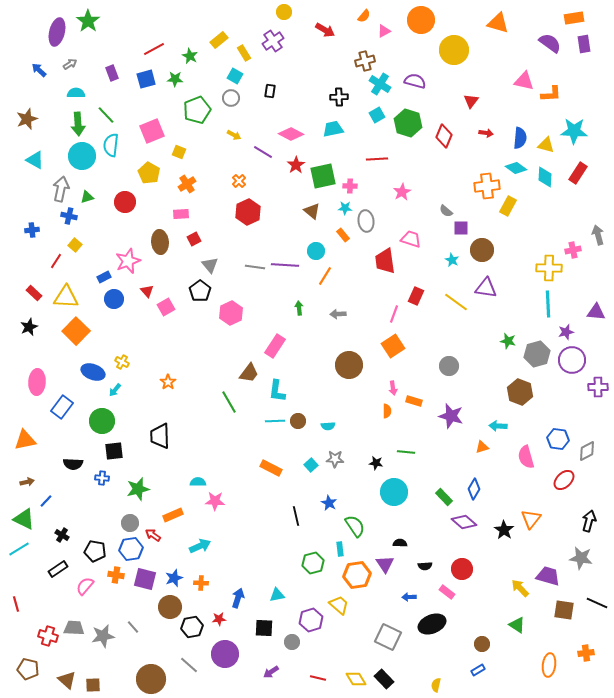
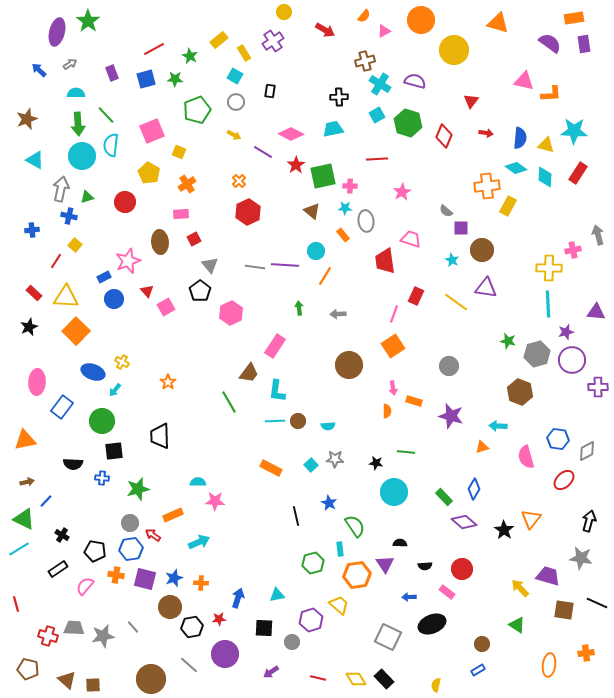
gray circle at (231, 98): moved 5 px right, 4 px down
cyan arrow at (200, 546): moved 1 px left, 4 px up
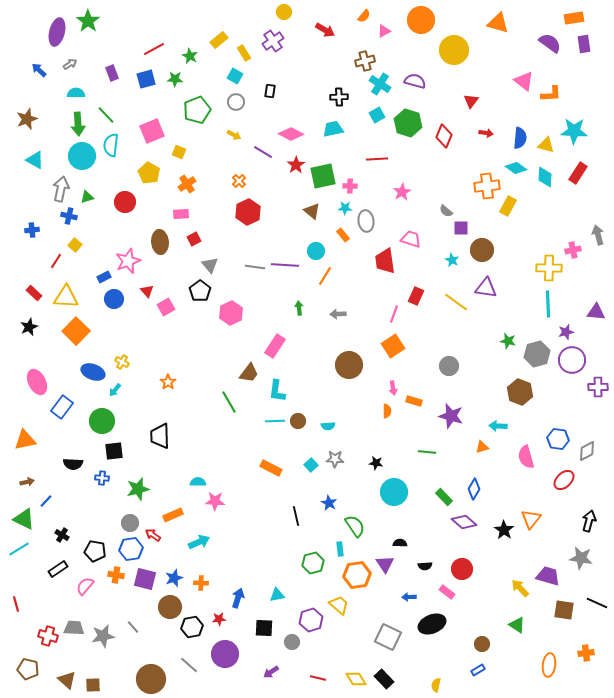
pink triangle at (524, 81): rotated 25 degrees clockwise
pink ellipse at (37, 382): rotated 30 degrees counterclockwise
green line at (406, 452): moved 21 px right
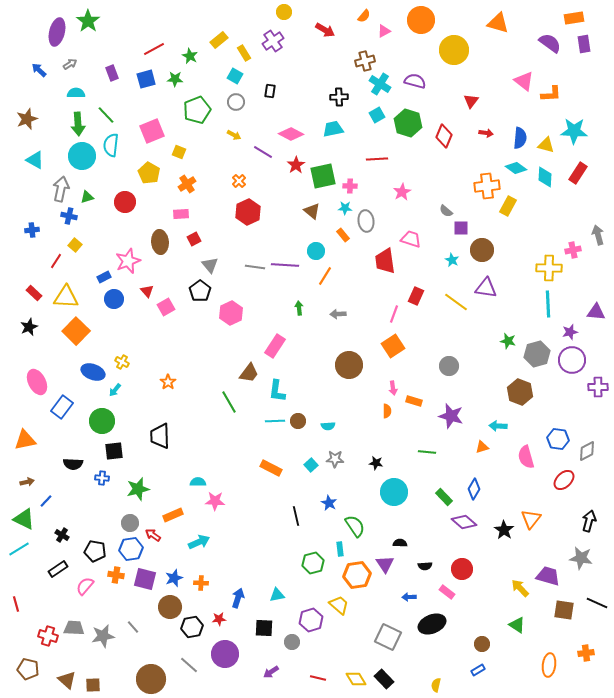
purple star at (566, 332): moved 4 px right
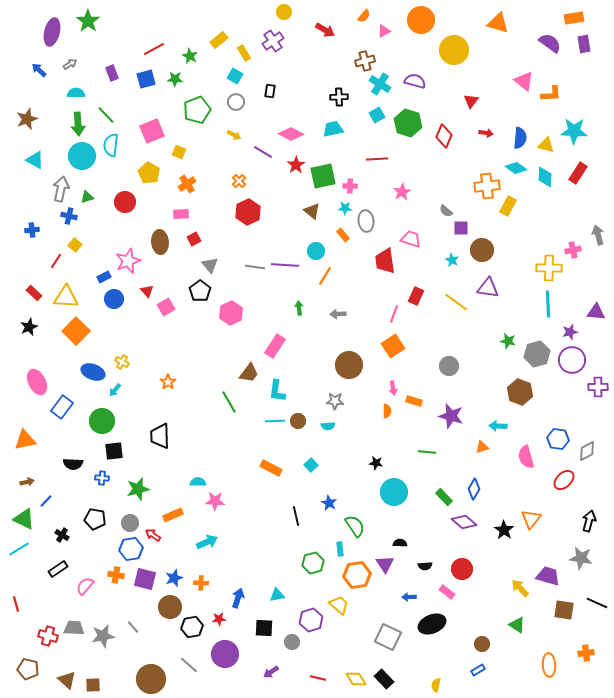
purple ellipse at (57, 32): moved 5 px left
purple triangle at (486, 288): moved 2 px right
gray star at (335, 459): moved 58 px up
cyan arrow at (199, 542): moved 8 px right
black pentagon at (95, 551): moved 32 px up
orange ellipse at (549, 665): rotated 10 degrees counterclockwise
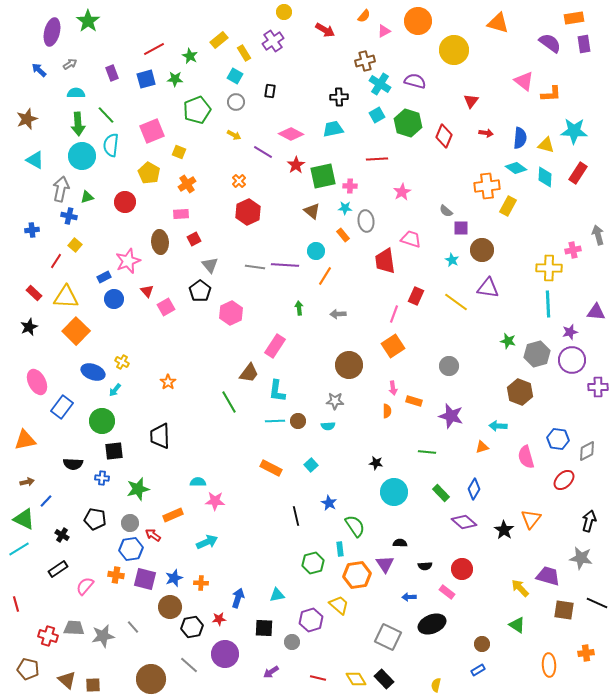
orange circle at (421, 20): moved 3 px left, 1 px down
green rectangle at (444, 497): moved 3 px left, 4 px up
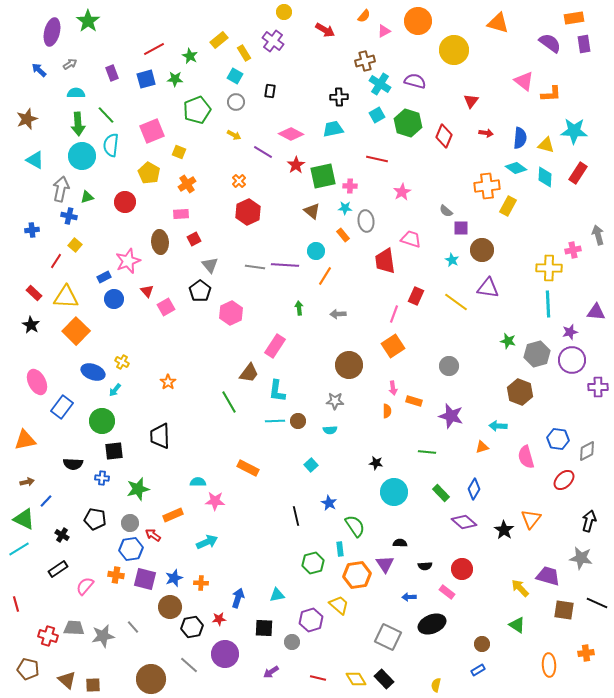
purple cross at (273, 41): rotated 20 degrees counterclockwise
red line at (377, 159): rotated 15 degrees clockwise
black star at (29, 327): moved 2 px right, 2 px up; rotated 18 degrees counterclockwise
cyan semicircle at (328, 426): moved 2 px right, 4 px down
orange rectangle at (271, 468): moved 23 px left
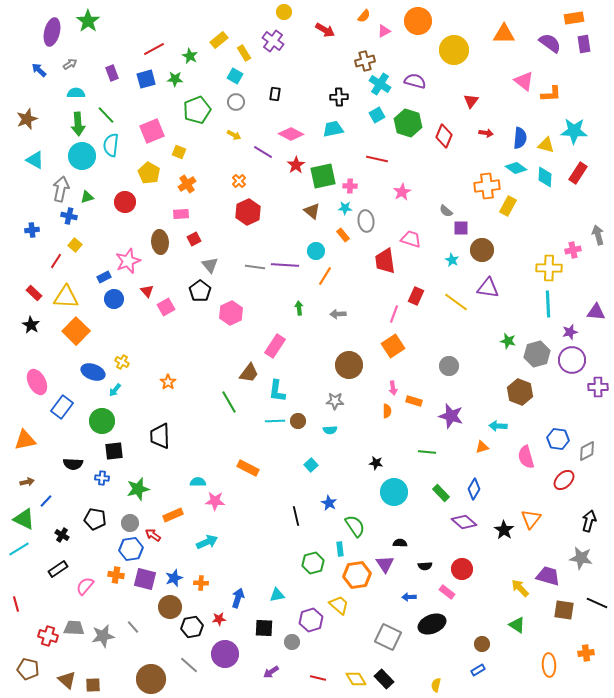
orange triangle at (498, 23): moved 6 px right, 11 px down; rotated 15 degrees counterclockwise
black rectangle at (270, 91): moved 5 px right, 3 px down
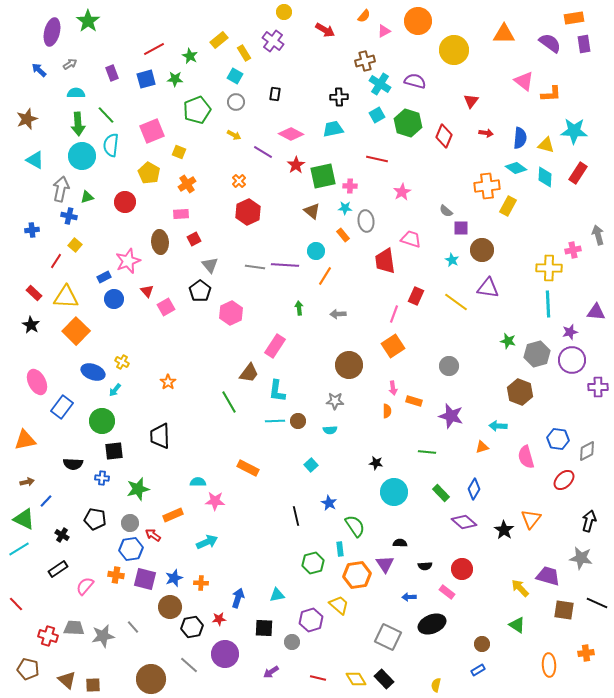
red line at (16, 604): rotated 28 degrees counterclockwise
